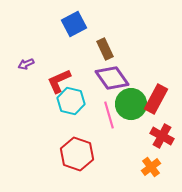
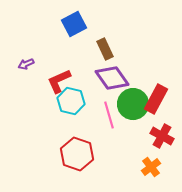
green circle: moved 2 px right
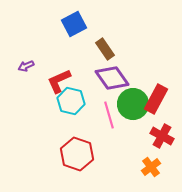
brown rectangle: rotated 10 degrees counterclockwise
purple arrow: moved 2 px down
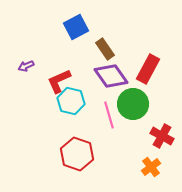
blue square: moved 2 px right, 3 px down
purple diamond: moved 1 px left, 2 px up
red rectangle: moved 8 px left, 30 px up
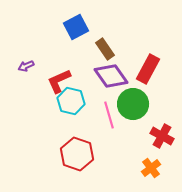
orange cross: moved 1 px down
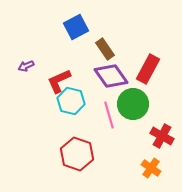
orange cross: rotated 18 degrees counterclockwise
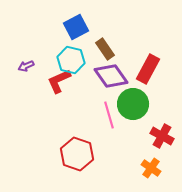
cyan hexagon: moved 41 px up
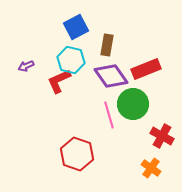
brown rectangle: moved 2 px right, 4 px up; rotated 45 degrees clockwise
red rectangle: moved 2 px left; rotated 40 degrees clockwise
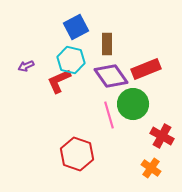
brown rectangle: moved 1 px up; rotated 10 degrees counterclockwise
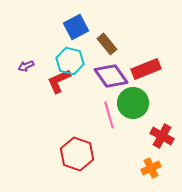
brown rectangle: rotated 40 degrees counterclockwise
cyan hexagon: moved 1 px left, 1 px down
green circle: moved 1 px up
orange cross: rotated 30 degrees clockwise
